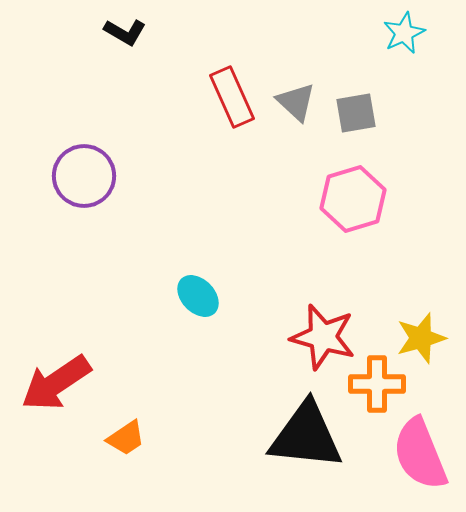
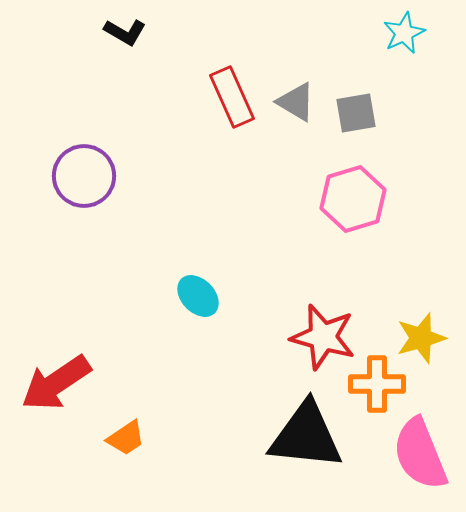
gray triangle: rotated 12 degrees counterclockwise
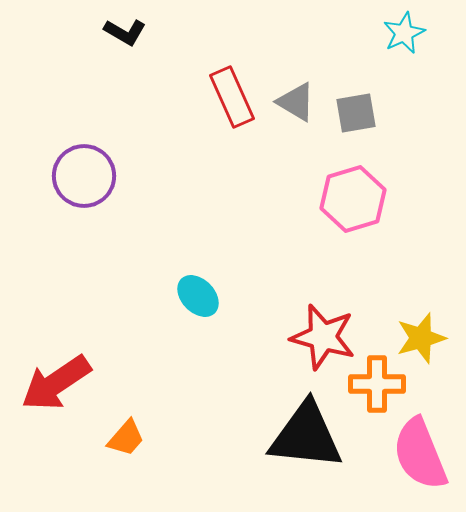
orange trapezoid: rotated 15 degrees counterclockwise
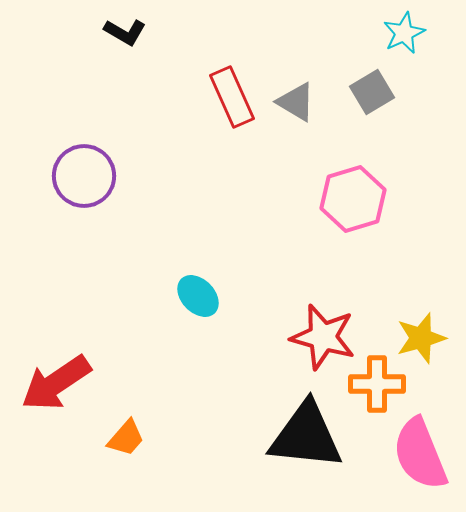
gray square: moved 16 px right, 21 px up; rotated 21 degrees counterclockwise
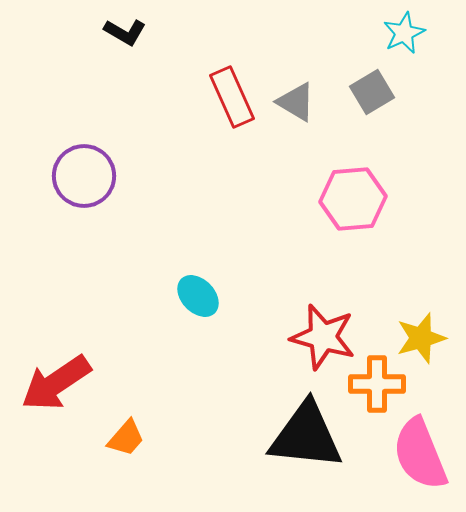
pink hexagon: rotated 12 degrees clockwise
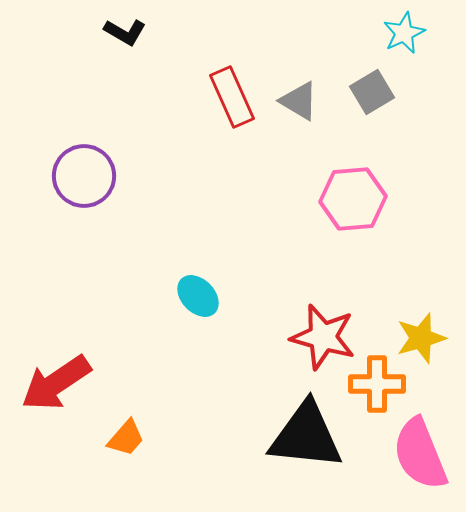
gray triangle: moved 3 px right, 1 px up
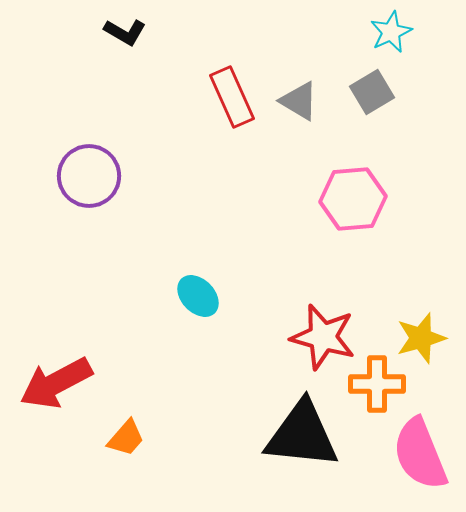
cyan star: moved 13 px left, 1 px up
purple circle: moved 5 px right
red arrow: rotated 6 degrees clockwise
black triangle: moved 4 px left, 1 px up
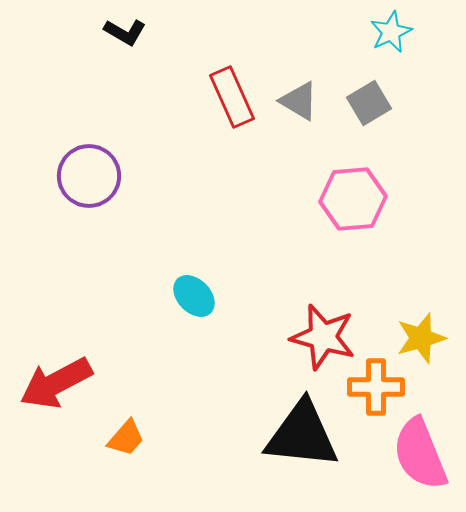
gray square: moved 3 px left, 11 px down
cyan ellipse: moved 4 px left
orange cross: moved 1 px left, 3 px down
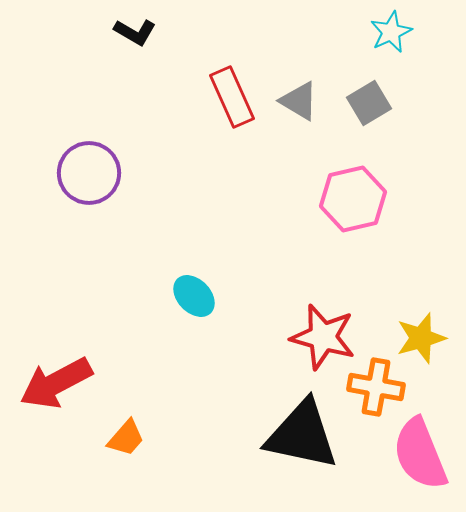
black L-shape: moved 10 px right
purple circle: moved 3 px up
pink hexagon: rotated 8 degrees counterclockwise
orange cross: rotated 10 degrees clockwise
black triangle: rotated 6 degrees clockwise
